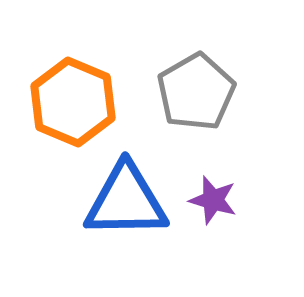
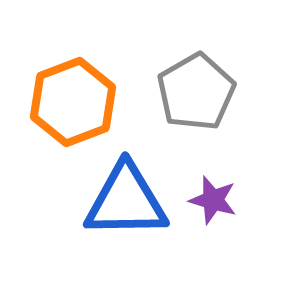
orange hexagon: rotated 16 degrees clockwise
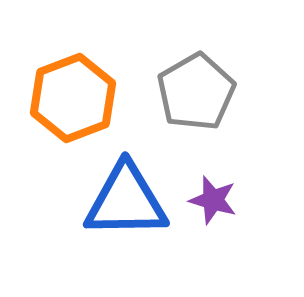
orange hexagon: moved 4 px up
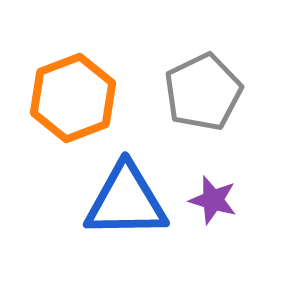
gray pentagon: moved 7 px right; rotated 4 degrees clockwise
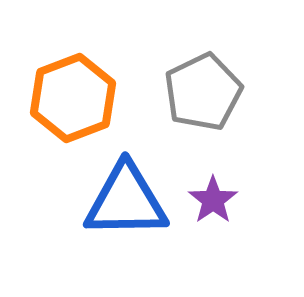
purple star: rotated 21 degrees clockwise
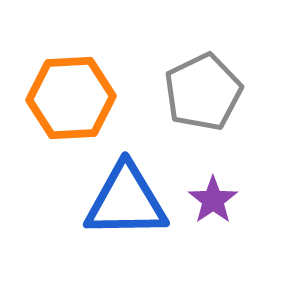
orange hexagon: moved 2 px left; rotated 18 degrees clockwise
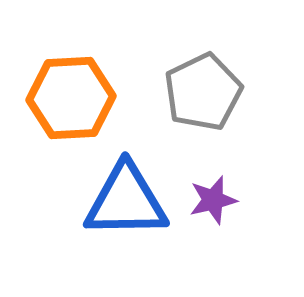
purple star: rotated 21 degrees clockwise
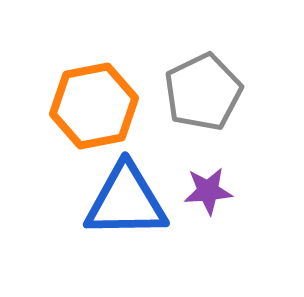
orange hexagon: moved 23 px right, 8 px down; rotated 8 degrees counterclockwise
purple star: moved 5 px left, 9 px up; rotated 9 degrees clockwise
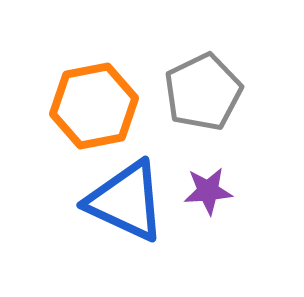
blue triangle: rotated 26 degrees clockwise
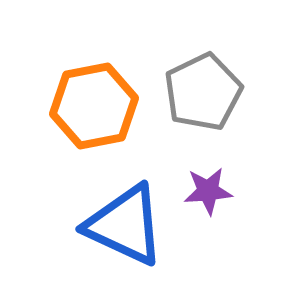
blue triangle: moved 1 px left, 24 px down
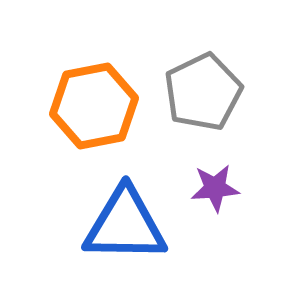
purple star: moved 7 px right, 3 px up
blue triangle: rotated 24 degrees counterclockwise
